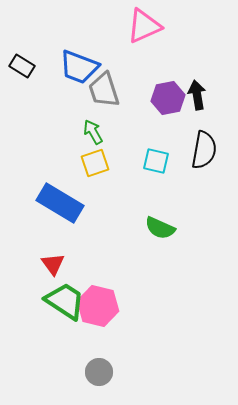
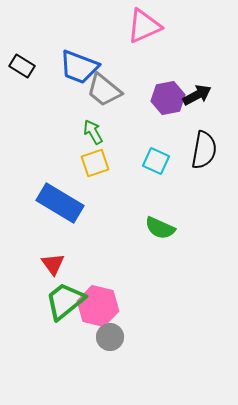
gray trapezoid: rotated 33 degrees counterclockwise
black arrow: rotated 72 degrees clockwise
cyan square: rotated 12 degrees clockwise
green trapezoid: rotated 72 degrees counterclockwise
gray circle: moved 11 px right, 35 px up
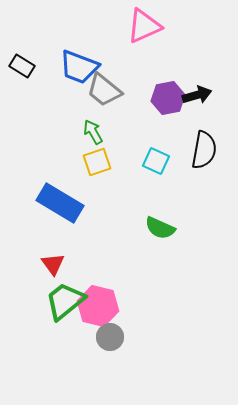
black arrow: rotated 12 degrees clockwise
yellow square: moved 2 px right, 1 px up
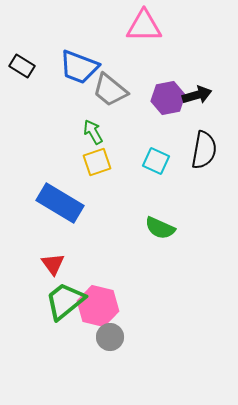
pink triangle: rotated 24 degrees clockwise
gray trapezoid: moved 6 px right
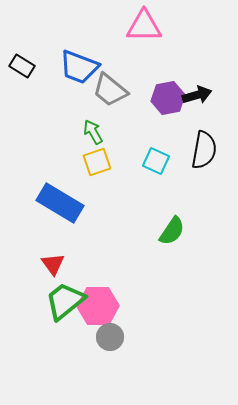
green semicircle: moved 12 px right, 3 px down; rotated 80 degrees counterclockwise
pink hexagon: rotated 15 degrees counterclockwise
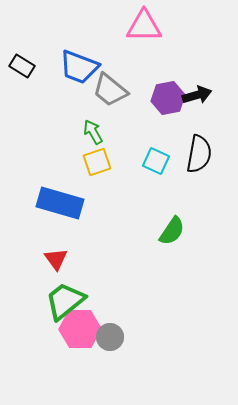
black semicircle: moved 5 px left, 4 px down
blue rectangle: rotated 15 degrees counterclockwise
red triangle: moved 3 px right, 5 px up
pink hexagon: moved 18 px left, 23 px down
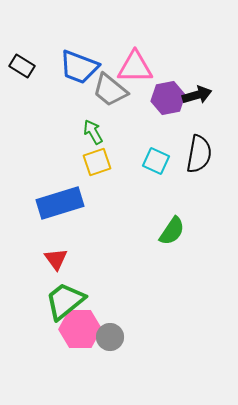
pink triangle: moved 9 px left, 41 px down
blue rectangle: rotated 33 degrees counterclockwise
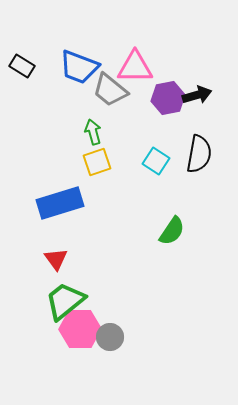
green arrow: rotated 15 degrees clockwise
cyan square: rotated 8 degrees clockwise
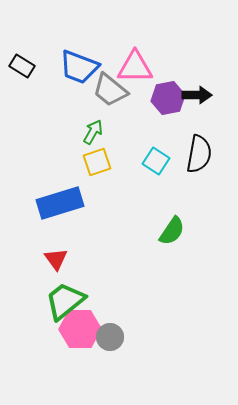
black arrow: rotated 16 degrees clockwise
green arrow: rotated 45 degrees clockwise
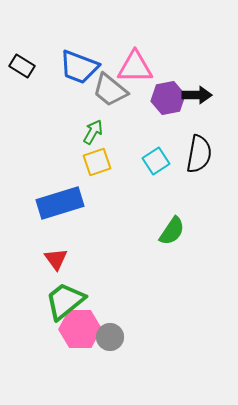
cyan square: rotated 24 degrees clockwise
